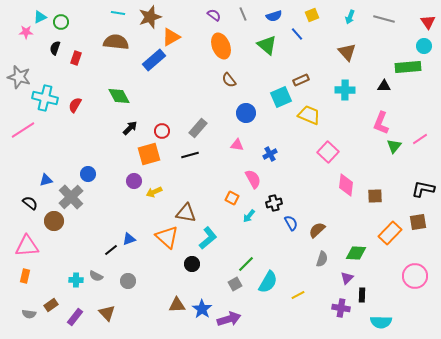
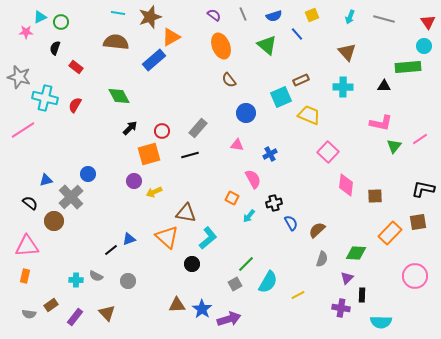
red rectangle at (76, 58): moved 9 px down; rotated 72 degrees counterclockwise
cyan cross at (345, 90): moved 2 px left, 3 px up
pink L-shape at (381, 123): rotated 100 degrees counterclockwise
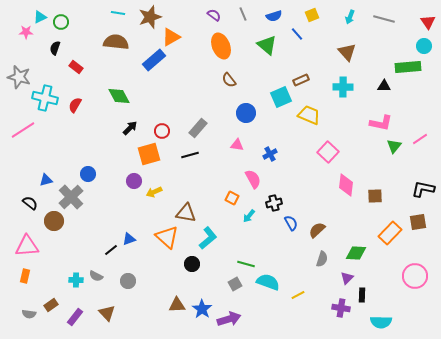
green line at (246, 264): rotated 60 degrees clockwise
cyan semicircle at (268, 282): rotated 100 degrees counterclockwise
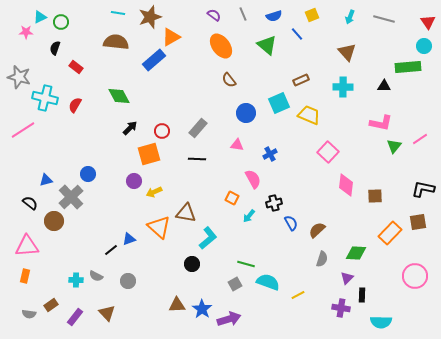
orange ellipse at (221, 46): rotated 15 degrees counterclockwise
cyan square at (281, 97): moved 2 px left, 6 px down
black line at (190, 155): moved 7 px right, 4 px down; rotated 18 degrees clockwise
orange triangle at (167, 237): moved 8 px left, 10 px up
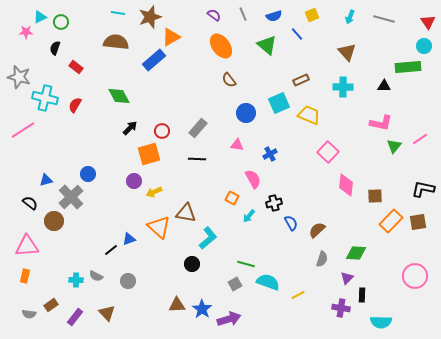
orange rectangle at (390, 233): moved 1 px right, 12 px up
